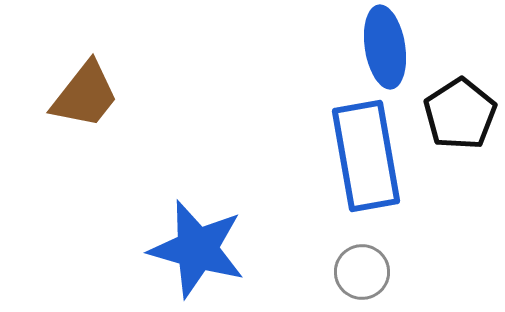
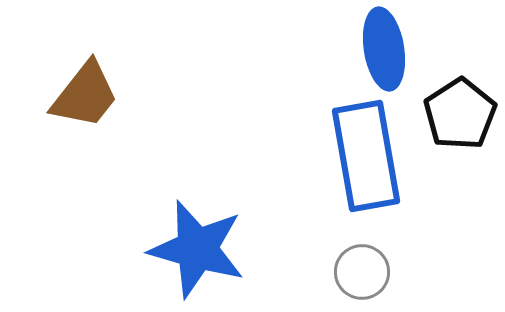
blue ellipse: moved 1 px left, 2 px down
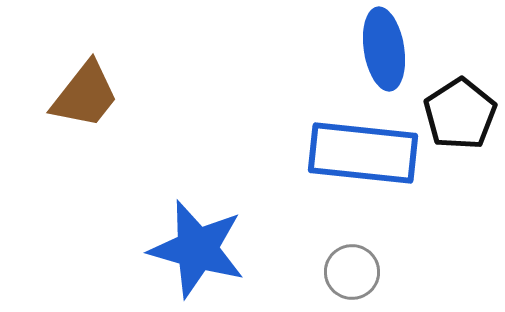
blue rectangle: moved 3 px left, 3 px up; rotated 74 degrees counterclockwise
gray circle: moved 10 px left
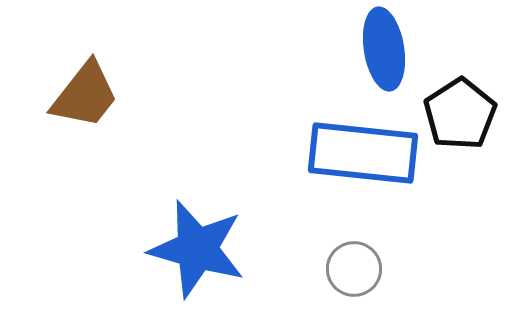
gray circle: moved 2 px right, 3 px up
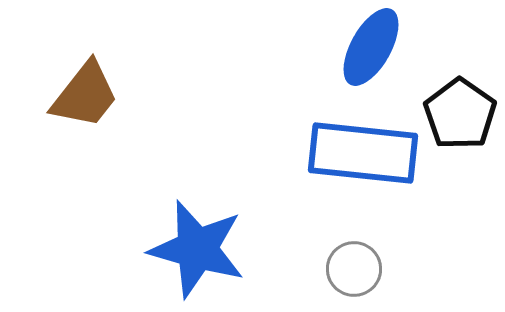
blue ellipse: moved 13 px left, 2 px up; rotated 38 degrees clockwise
black pentagon: rotated 4 degrees counterclockwise
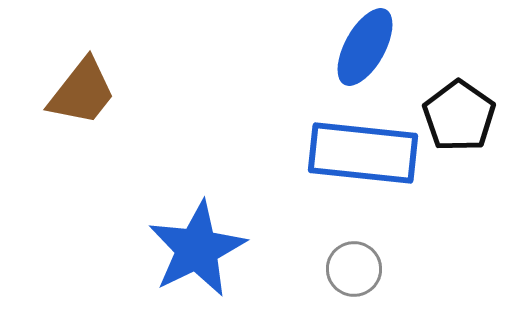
blue ellipse: moved 6 px left
brown trapezoid: moved 3 px left, 3 px up
black pentagon: moved 1 px left, 2 px down
blue star: rotated 30 degrees clockwise
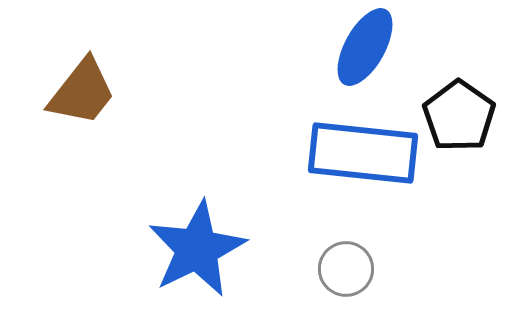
gray circle: moved 8 px left
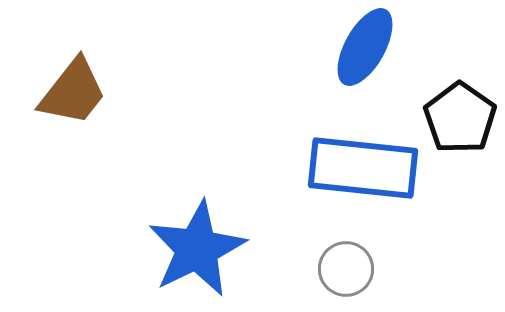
brown trapezoid: moved 9 px left
black pentagon: moved 1 px right, 2 px down
blue rectangle: moved 15 px down
